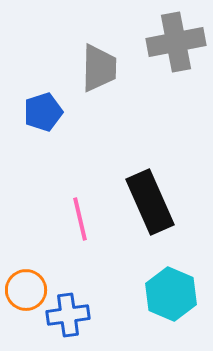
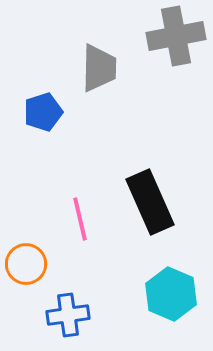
gray cross: moved 6 px up
orange circle: moved 26 px up
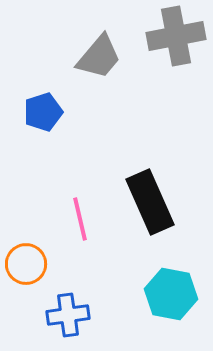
gray trapezoid: moved 11 px up; rotated 39 degrees clockwise
cyan hexagon: rotated 12 degrees counterclockwise
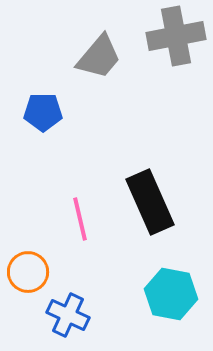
blue pentagon: rotated 18 degrees clockwise
orange circle: moved 2 px right, 8 px down
blue cross: rotated 33 degrees clockwise
